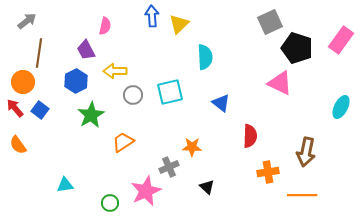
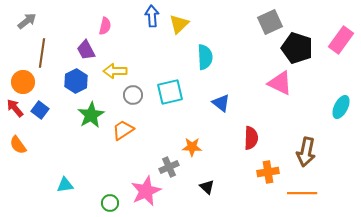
brown line: moved 3 px right
red semicircle: moved 1 px right, 2 px down
orange trapezoid: moved 12 px up
orange line: moved 2 px up
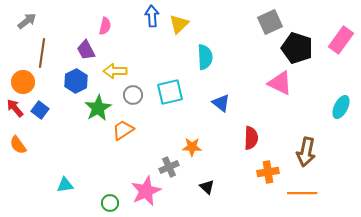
green star: moved 7 px right, 7 px up
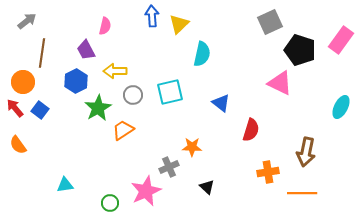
black pentagon: moved 3 px right, 2 px down
cyan semicircle: moved 3 px left, 3 px up; rotated 15 degrees clockwise
red semicircle: moved 8 px up; rotated 15 degrees clockwise
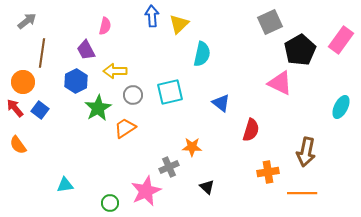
black pentagon: rotated 24 degrees clockwise
orange trapezoid: moved 2 px right, 2 px up
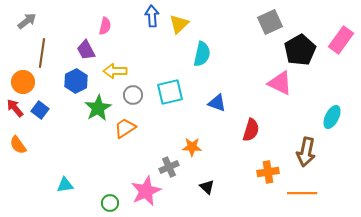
blue triangle: moved 4 px left; rotated 18 degrees counterclockwise
cyan ellipse: moved 9 px left, 10 px down
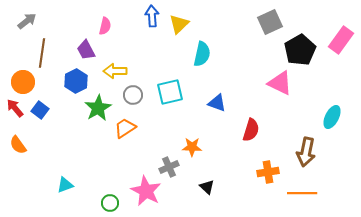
cyan triangle: rotated 12 degrees counterclockwise
pink star: rotated 20 degrees counterclockwise
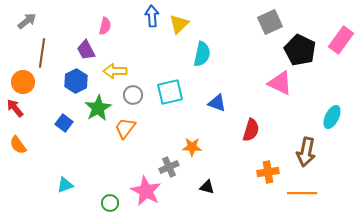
black pentagon: rotated 16 degrees counterclockwise
blue square: moved 24 px right, 13 px down
orange trapezoid: rotated 20 degrees counterclockwise
black triangle: rotated 28 degrees counterclockwise
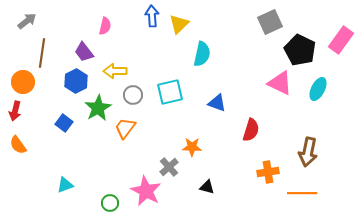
purple trapezoid: moved 2 px left, 2 px down; rotated 10 degrees counterclockwise
red arrow: moved 3 px down; rotated 126 degrees counterclockwise
cyan ellipse: moved 14 px left, 28 px up
brown arrow: moved 2 px right
gray cross: rotated 18 degrees counterclockwise
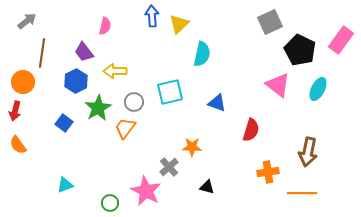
pink triangle: moved 2 px left, 2 px down; rotated 12 degrees clockwise
gray circle: moved 1 px right, 7 px down
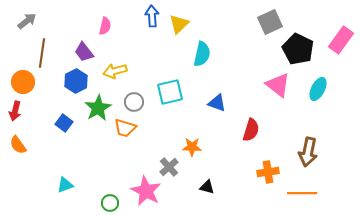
black pentagon: moved 2 px left, 1 px up
yellow arrow: rotated 15 degrees counterclockwise
orange trapezoid: rotated 110 degrees counterclockwise
